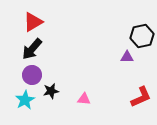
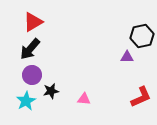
black arrow: moved 2 px left
cyan star: moved 1 px right, 1 px down
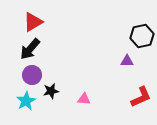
purple triangle: moved 4 px down
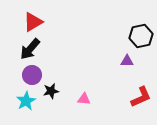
black hexagon: moved 1 px left
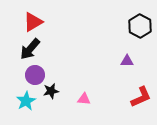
black hexagon: moved 1 px left, 10 px up; rotated 20 degrees counterclockwise
purple circle: moved 3 px right
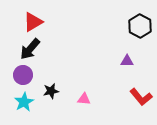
purple circle: moved 12 px left
red L-shape: rotated 75 degrees clockwise
cyan star: moved 2 px left, 1 px down
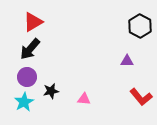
purple circle: moved 4 px right, 2 px down
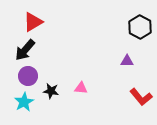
black hexagon: moved 1 px down
black arrow: moved 5 px left, 1 px down
purple circle: moved 1 px right, 1 px up
black star: rotated 21 degrees clockwise
pink triangle: moved 3 px left, 11 px up
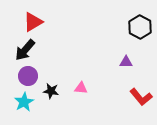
purple triangle: moved 1 px left, 1 px down
